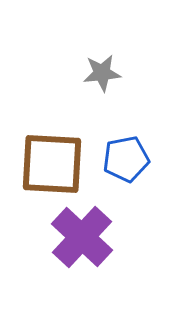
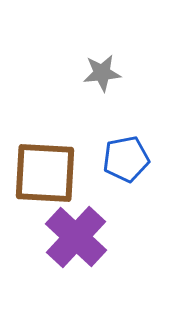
brown square: moved 7 px left, 9 px down
purple cross: moved 6 px left
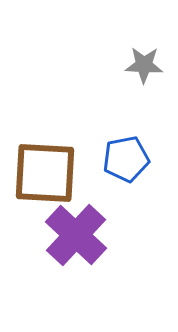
gray star: moved 42 px right, 8 px up; rotated 9 degrees clockwise
purple cross: moved 2 px up
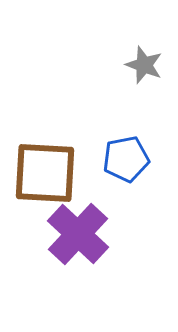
gray star: rotated 18 degrees clockwise
purple cross: moved 2 px right, 1 px up
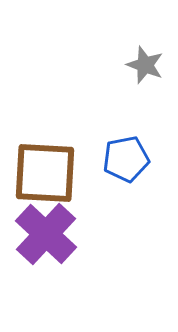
gray star: moved 1 px right
purple cross: moved 32 px left
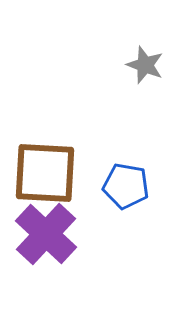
blue pentagon: moved 27 px down; rotated 21 degrees clockwise
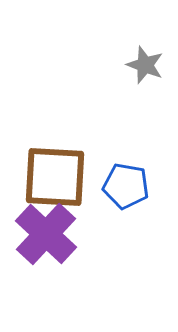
brown square: moved 10 px right, 4 px down
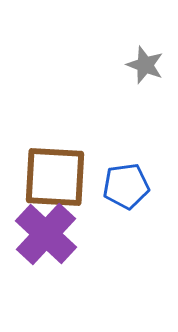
blue pentagon: rotated 18 degrees counterclockwise
